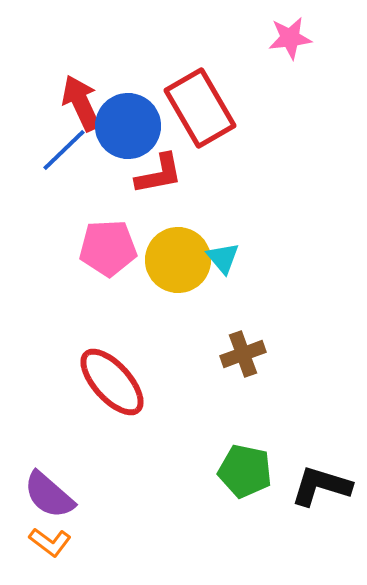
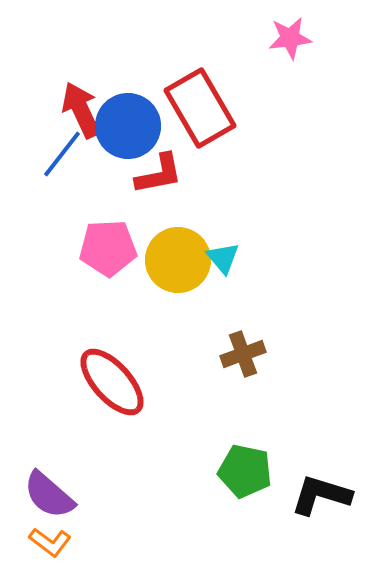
red arrow: moved 7 px down
blue line: moved 2 px left, 4 px down; rotated 8 degrees counterclockwise
black L-shape: moved 9 px down
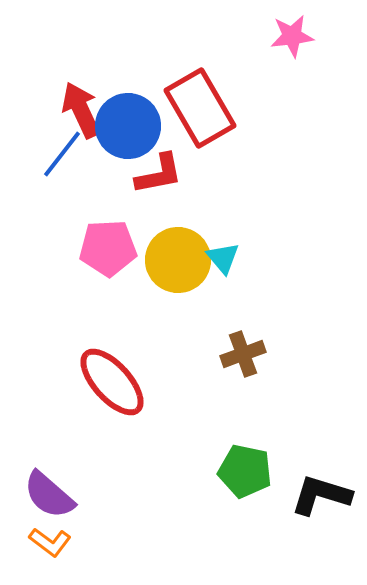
pink star: moved 2 px right, 2 px up
